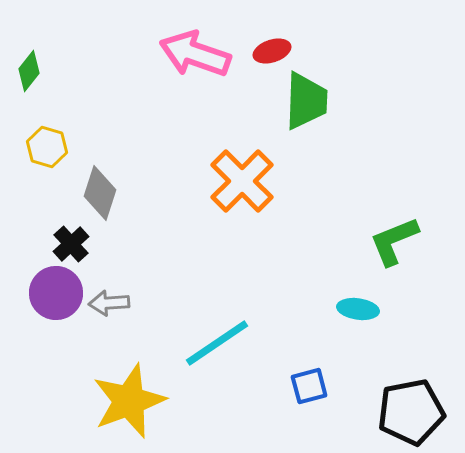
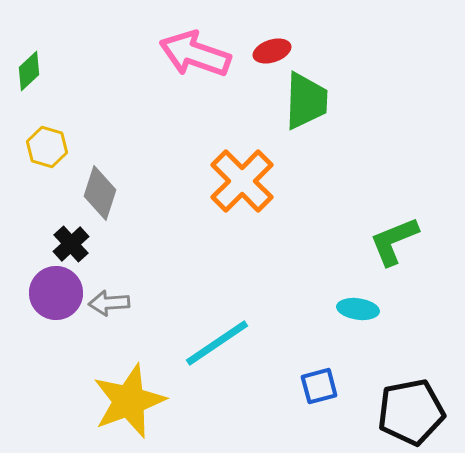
green diamond: rotated 9 degrees clockwise
blue square: moved 10 px right
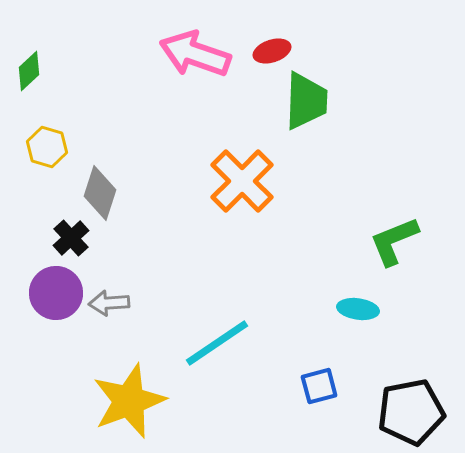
black cross: moved 6 px up
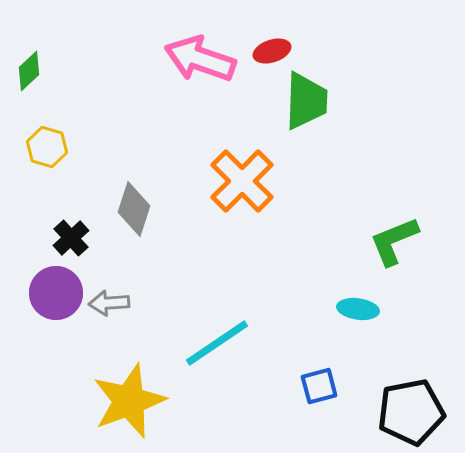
pink arrow: moved 5 px right, 5 px down
gray diamond: moved 34 px right, 16 px down
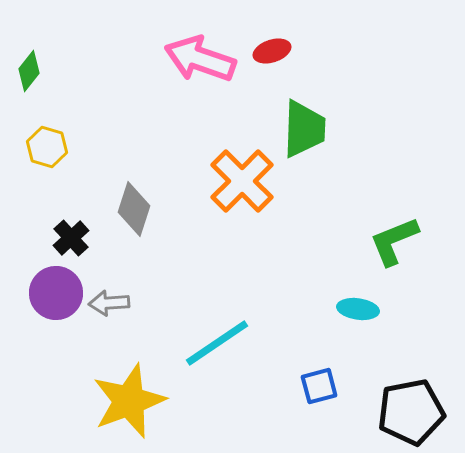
green diamond: rotated 9 degrees counterclockwise
green trapezoid: moved 2 px left, 28 px down
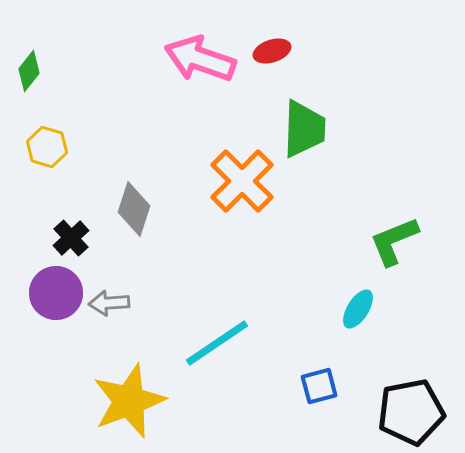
cyan ellipse: rotated 66 degrees counterclockwise
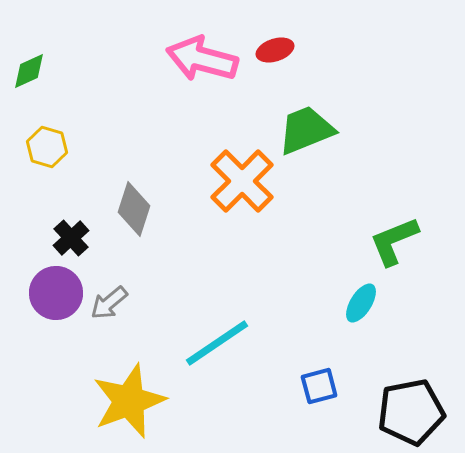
red ellipse: moved 3 px right, 1 px up
pink arrow: moved 2 px right; rotated 4 degrees counterclockwise
green diamond: rotated 27 degrees clockwise
green trapezoid: moved 2 px right, 1 px down; rotated 114 degrees counterclockwise
gray arrow: rotated 36 degrees counterclockwise
cyan ellipse: moved 3 px right, 6 px up
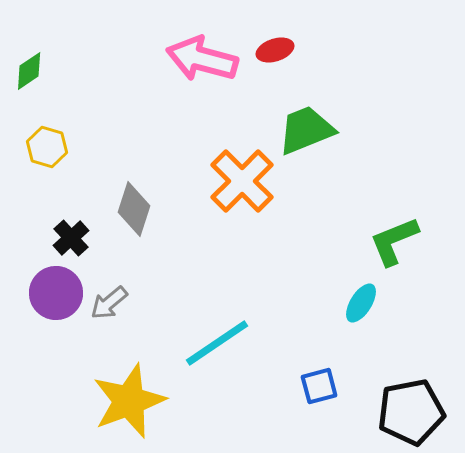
green diamond: rotated 9 degrees counterclockwise
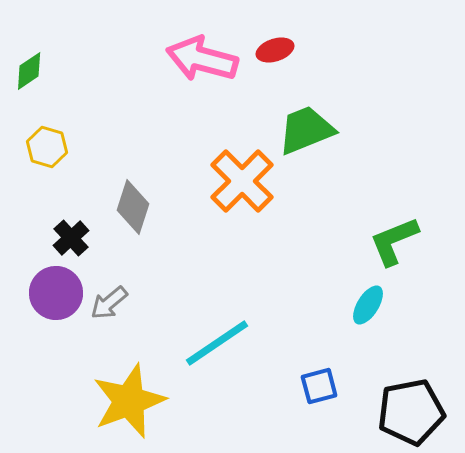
gray diamond: moved 1 px left, 2 px up
cyan ellipse: moved 7 px right, 2 px down
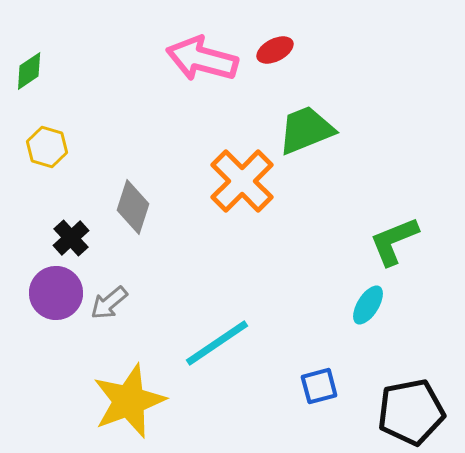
red ellipse: rotated 9 degrees counterclockwise
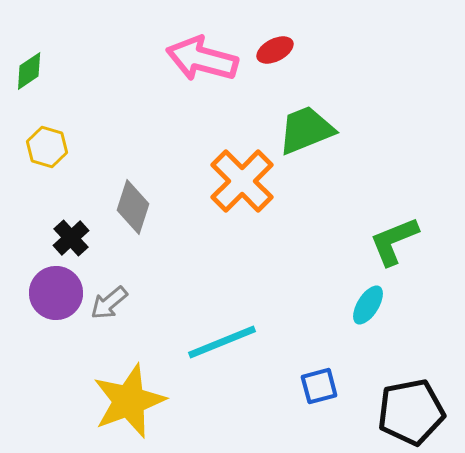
cyan line: moved 5 px right, 1 px up; rotated 12 degrees clockwise
